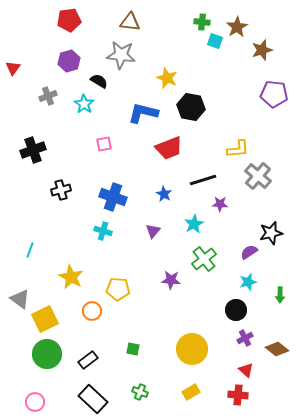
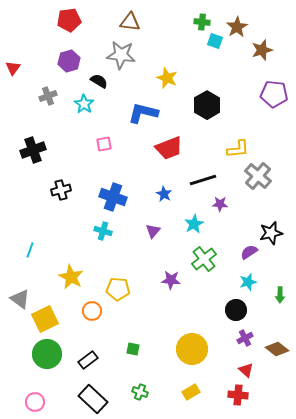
black hexagon at (191, 107): moved 16 px right, 2 px up; rotated 20 degrees clockwise
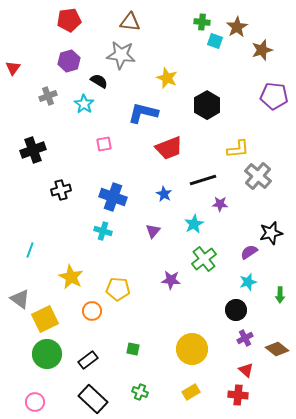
purple pentagon at (274, 94): moved 2 px down
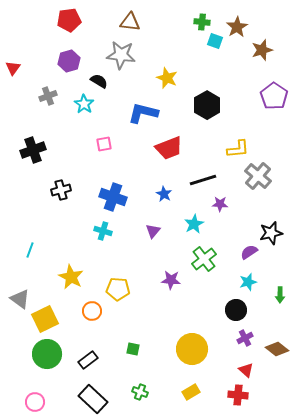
purple pentagon at (274, 96): rotated 28 degrees clockwise
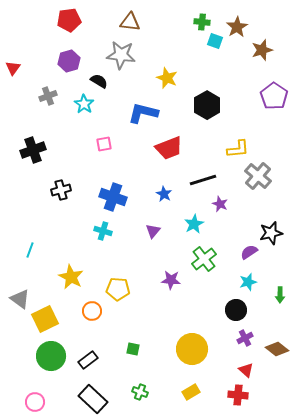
purple star at (220, 204): rotated 21 degrees clockwise
green circle at (47, 354): moved 4 px right, 2 px down
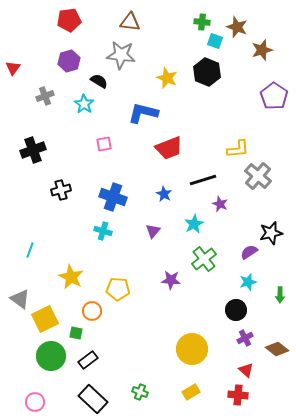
brown star at (237, 27): rotated 20 degrees counterclockwise
gray cross at (48, 96): moved 3 px left
black hexagon at (207, 105): moved 33 px up; rotated 8 degrees counterclockwise
green square at (133, 349): moved 57 px left, 16 px up
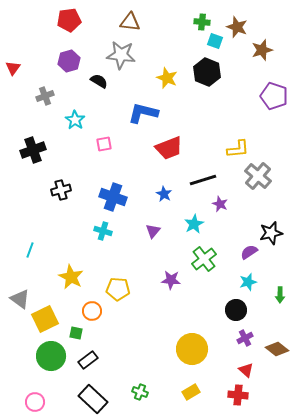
purple pentagon at (274, 96): rotated 16 degrees counterclockwise
cyan star at (84, 104): moved 9 px left, 16 px down
